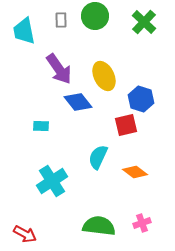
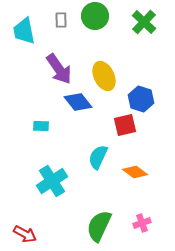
red square: moved 1 px left
green semicircle: rotated 72 degrees counterclockwise
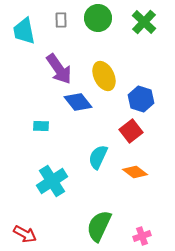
green circle: moved 3 px right, 2 px down
red square: moved 6 px right, 6 px down; rotated 25 degrees counterclockwise
pink cross: moved 13 px down
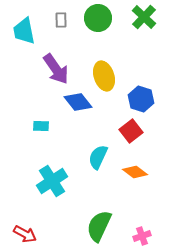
green cross: moved 5 px up
purple arrow: moved 3 px left
yellow ellipse: rotated 8 degrees clockwise
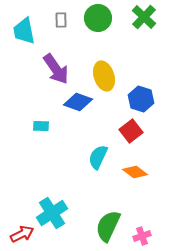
blue diamond: rotated 32 degrees counterclockwise
cyan cross: moved 32 px down
green semicircle: moved 9 px right
red arrow: moved 3 px left; rotated 55 degrees counterclockwise
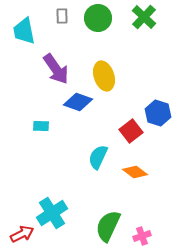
gray rectangle: moved 1 px right, 4 px up
blue hexagon: moved 17 px right, 14 px down
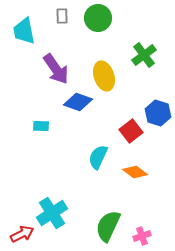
green cross: moved 38 px down; rotated 10 degrees clockwise
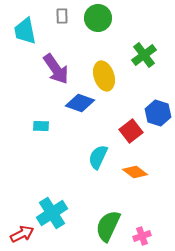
cyan trapezoid: moved 1 px right
blue diamond: moved 2 px right, 1 px down
